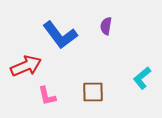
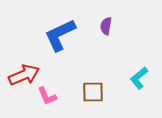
blue L-shape: rotated 102 degrees clockwise
red arrow: moved 2 px left, 9 px down
cyan L-shape: moved 3 px left
pink L-shape: rotated 10 degrees counterclockwise
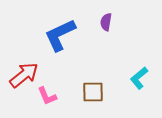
purple semicircle: moved 4 px up
red arrow: rotated 16 degrees counterclockwise
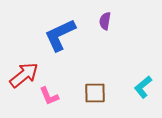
purple semicircle: moved 1 px left, 1 px up
cyan L-shape: moved 4 px right, 9 px down
brown square: moved 2 px right, 1 px down
pink L-shape: moved 2 px right
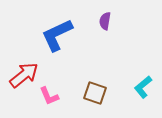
blue L-shape: moved 3 px left
brown square: rotated 20 degrees clockwise
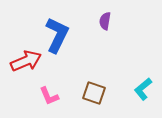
blue L-shape: rotated 141 degrees clockwise
red arrow: moved 2 px right, 14 px up; rotated 16 degrees clockwise
cyan L-shape: moved 2 px down
brown square: moved 1 px left
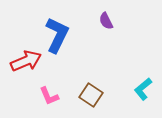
purple semicircle: moved 1 px right; rotated 36 degrees counterclockwise
brown square: moved 3 px left, 2 px down; rotated 15 degrees clockwise
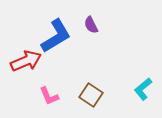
purple semicircle: moved 15 px left, 4 px down
blue L-shape: moved 1 px left, 1 px down; rotated 33 degrees clockwise
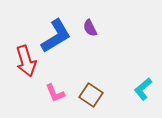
purple semicircle: moved 1 px left, 3 px down
red arrow: rotated 96 degrees clockwise
pink L-shape: moved 6 px right, 3 px up
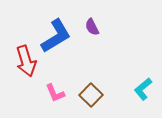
purple semicircle: moved 2 px right, 1 px up
brown square: rotated 10 degrees clockwise
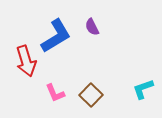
cyan L-shape: rotated 20 degrees clockwise
